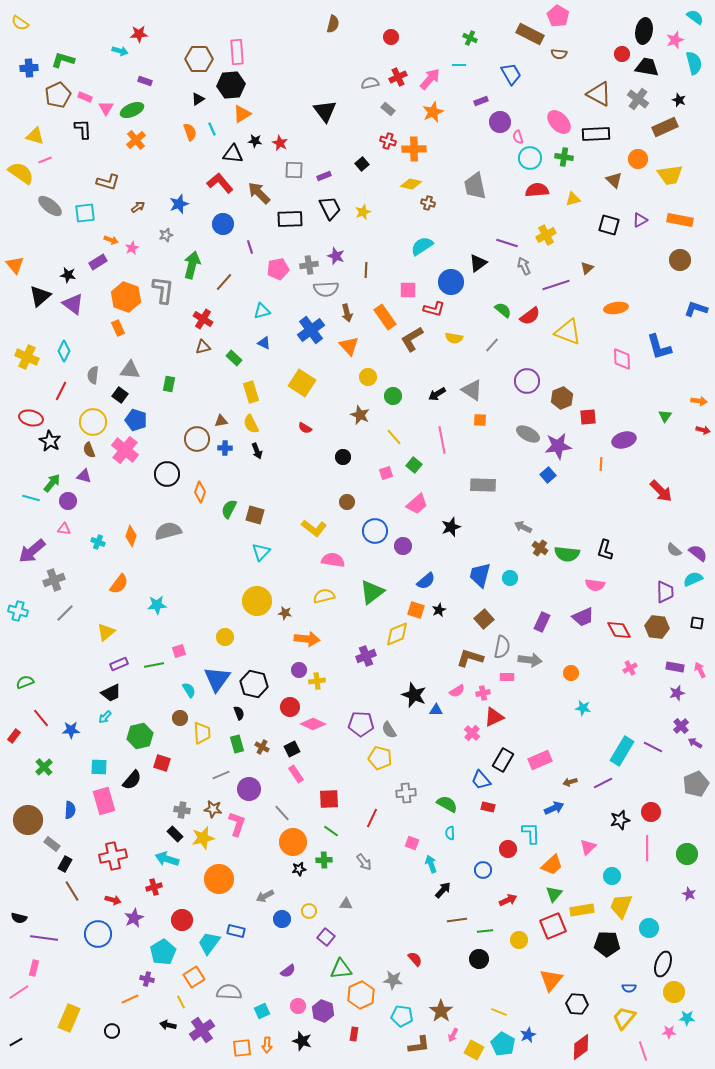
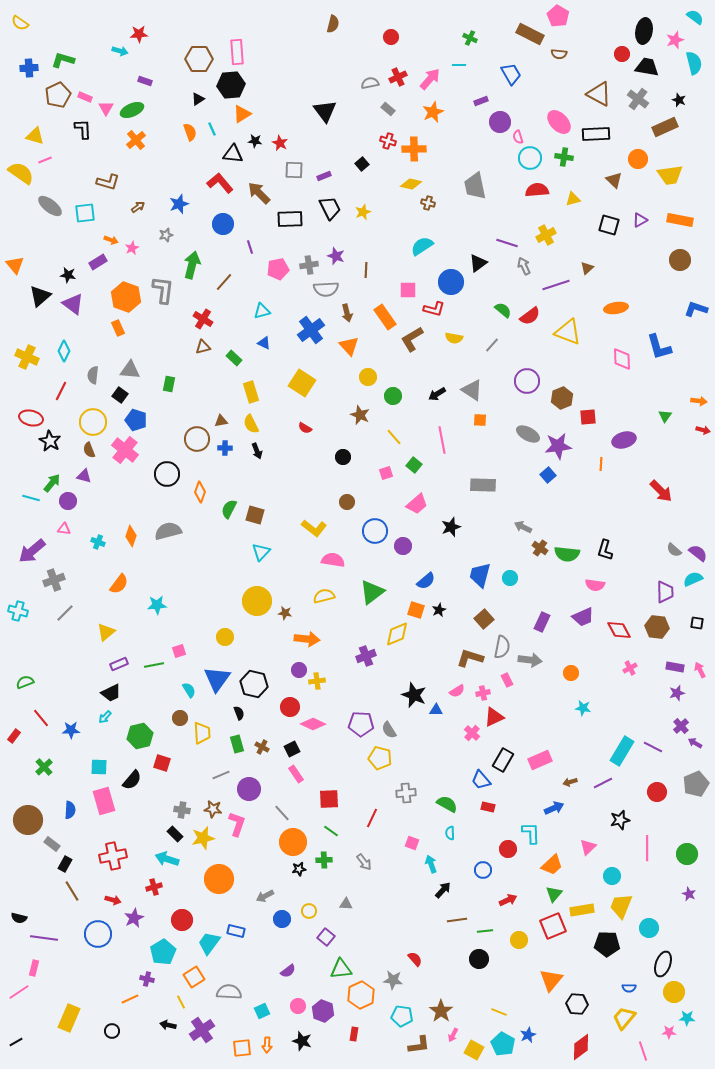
pink rectangle at (507, 677): moved 3 px down; rotated 64 degrees clockwise
red circle at (651, 812): moved 6 px right, 20 px up
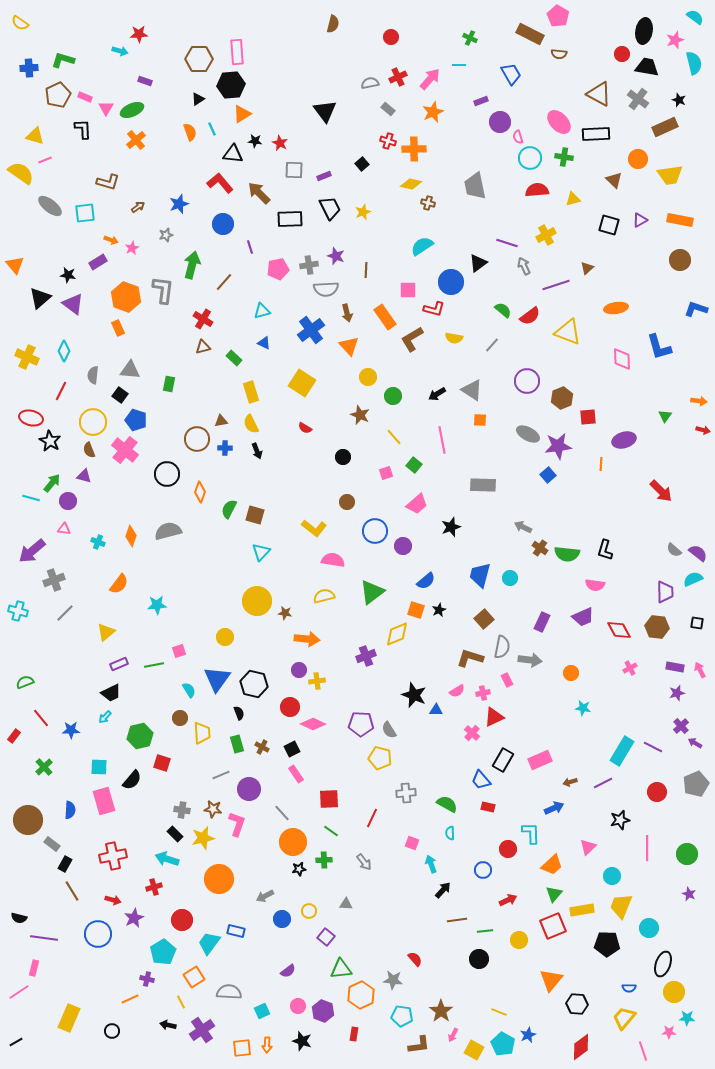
black triangle at (40, 296): moved 2 px down
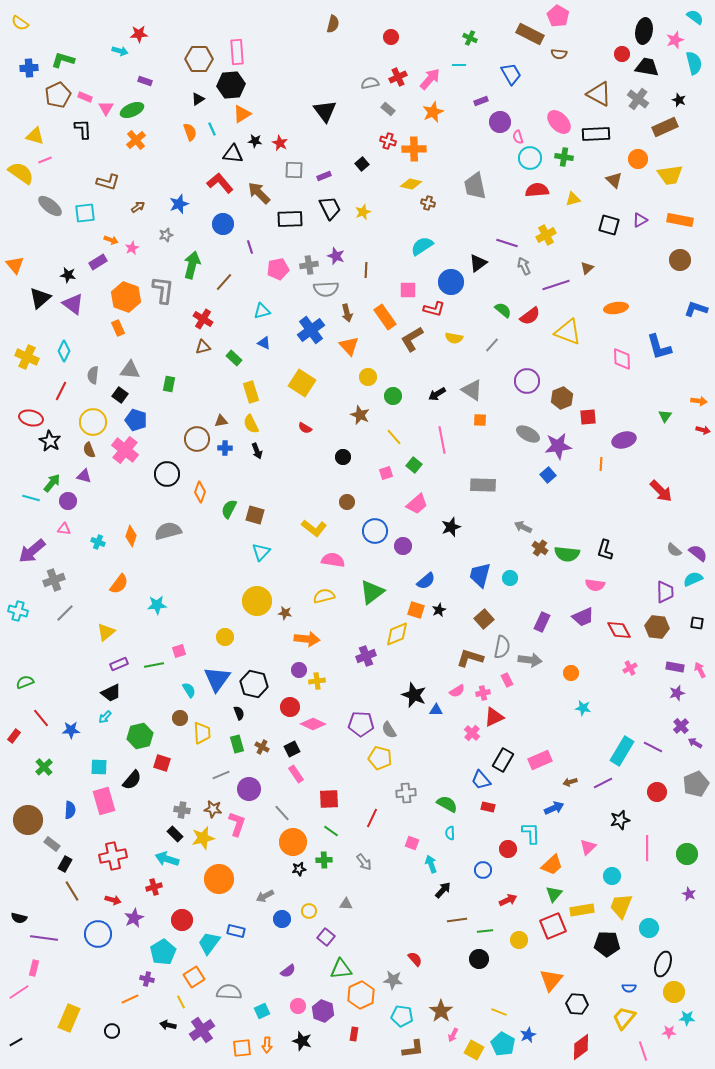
brown L-shape at (419, 1045): moved 6 px left, 4 px down
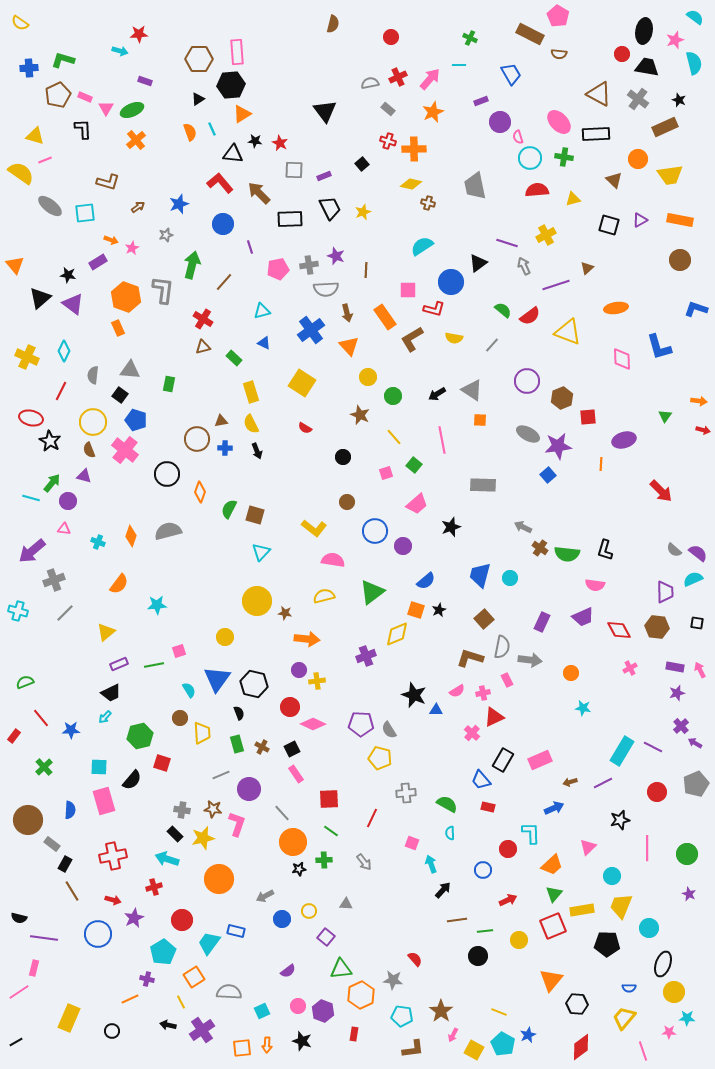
black circle at (479, 959): moved 1 px left, 3 px up
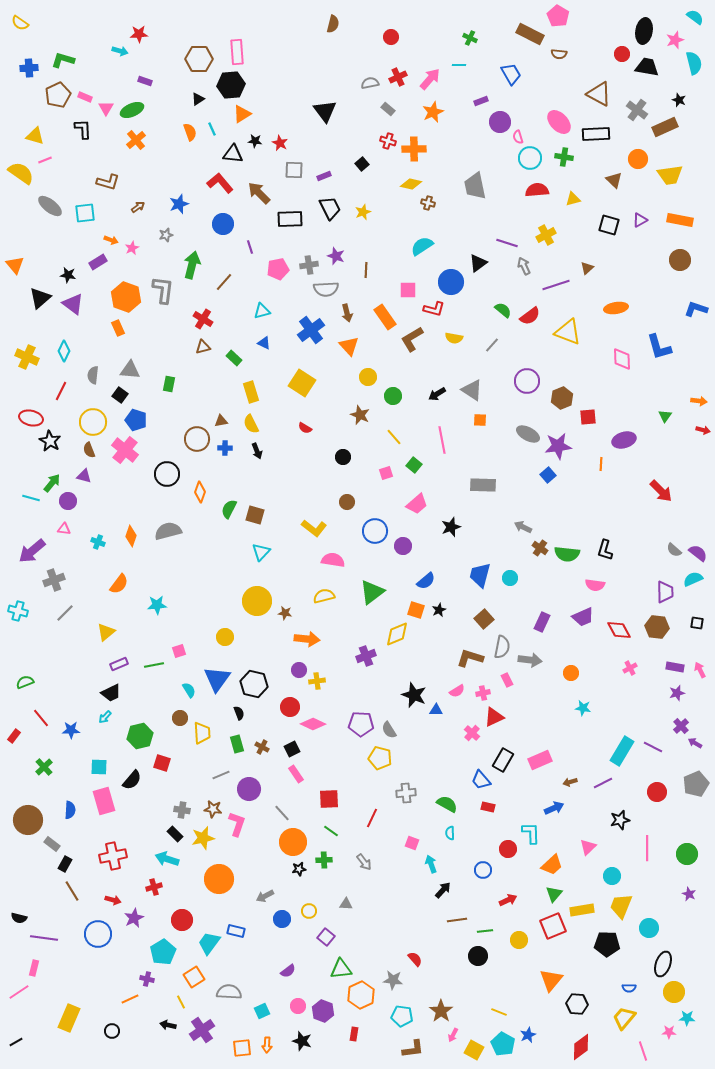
gray cross at (638, 99): moved 1 px left, 11 px down
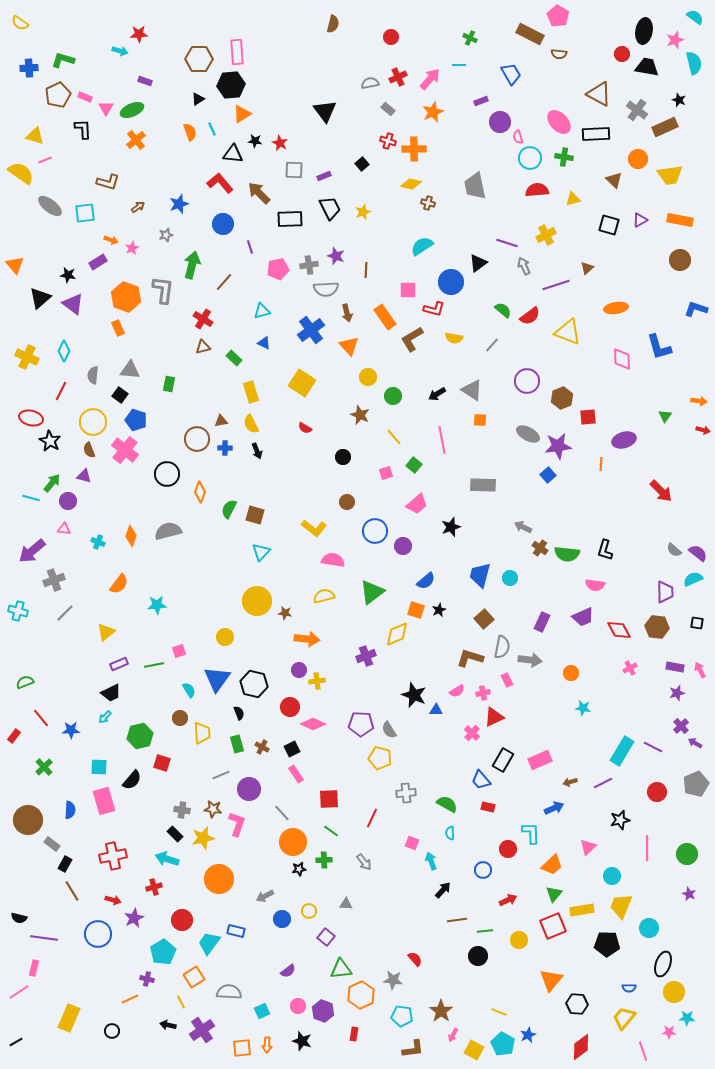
cyan arrow at (431, 864): moved 3 px up
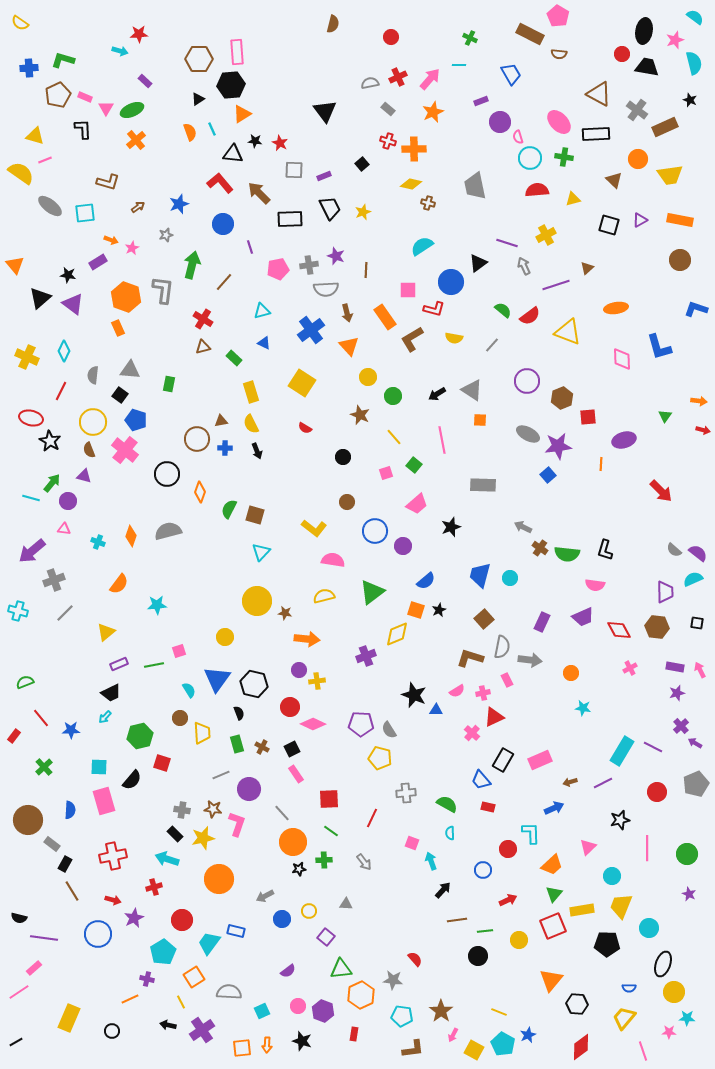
purple rectangle at (145, 81): rotated 24 degrees clockwise
black star at (679, 100): moved 11 px right
pink rectangle at (34, 968): rotated 35 degrees clockwise
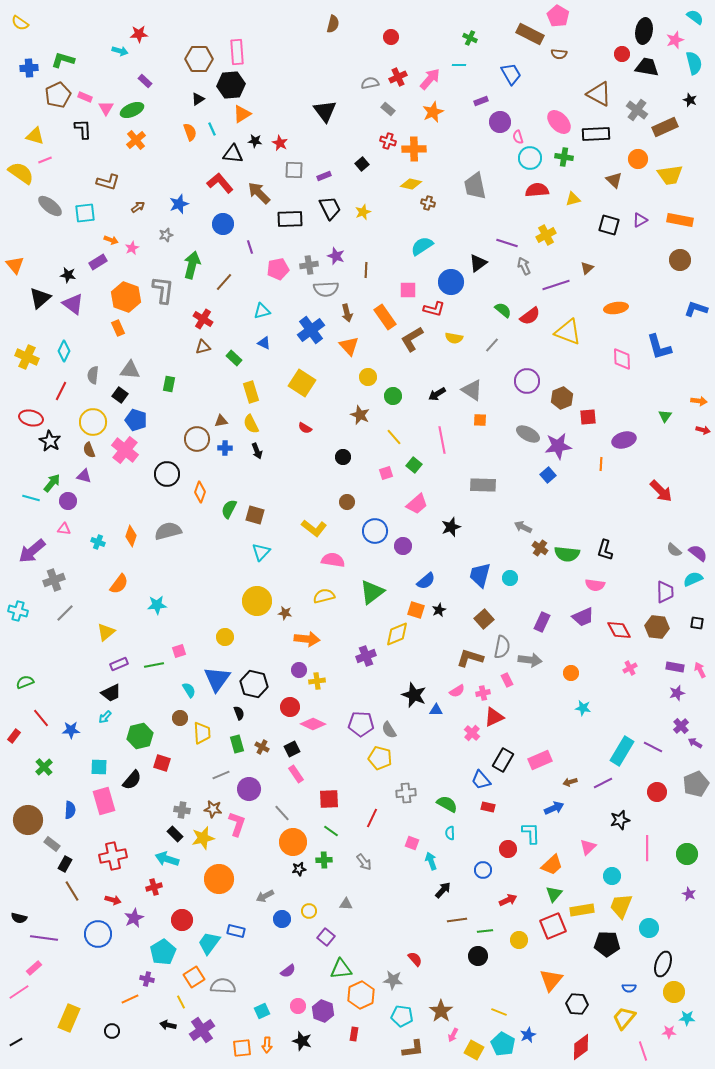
gray semicircle at (229, 992): moved 6 px left, 6 px up
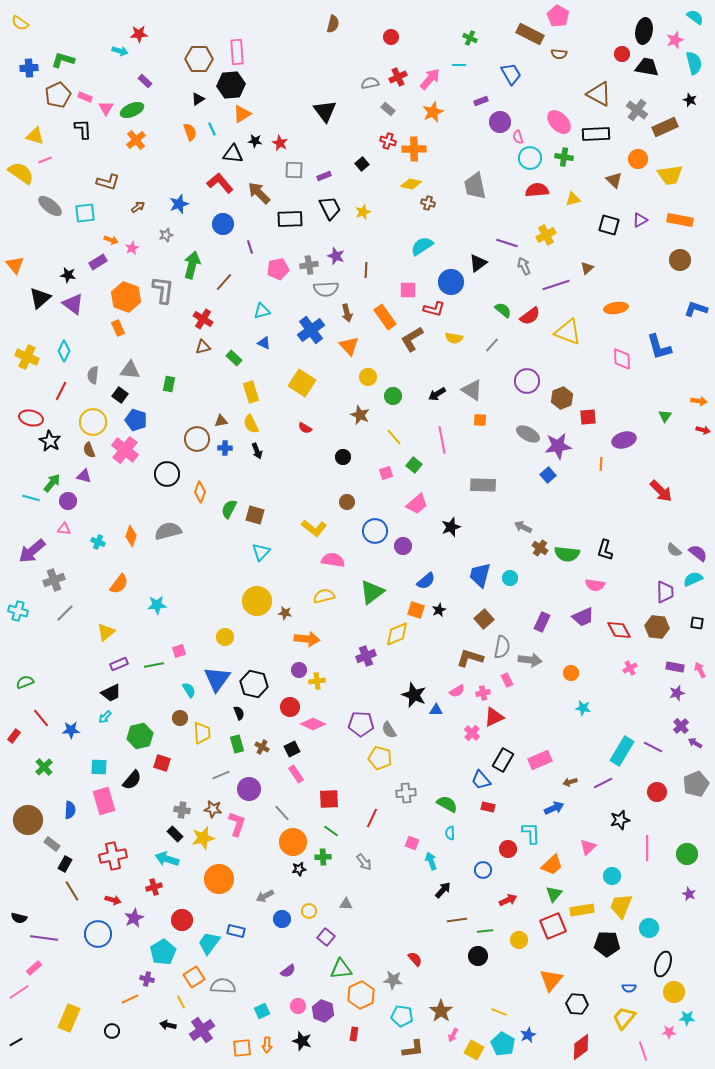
green cross at (324, 860): moved 1 px left, 3 px up
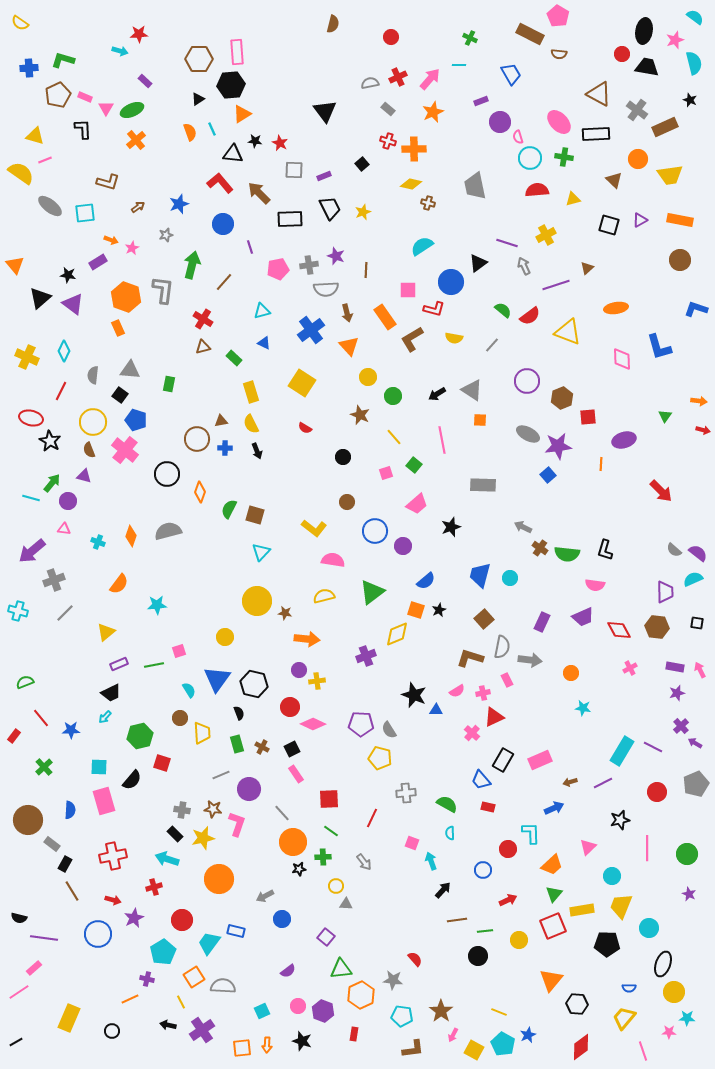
yellow circle at (309, 911): moved 27 px right, 25 px up
